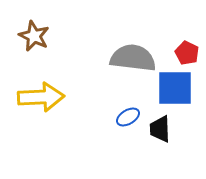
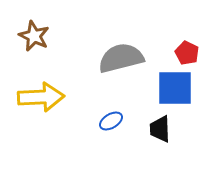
gray semicircle: moved 12 px left; rotated 21 degrees counterclockwise
blue ellipse: moved 17 px left, 4 px down
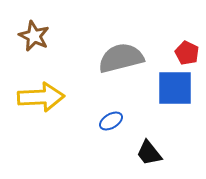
black trapezoid: moved 11 px left, 24 px down; rotated 36 degrees counterclockwise
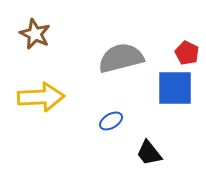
brown star: moved 1 px right, 2 px up
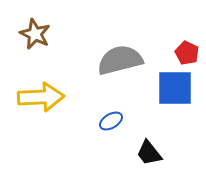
gray semicircle: moved 1 px left, 2 px down
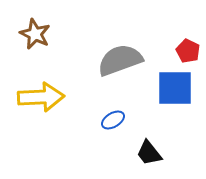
red pentagon: moved 1 px right, 2 px up
gray semicircle: rotated 6 degrees counterclockwise
blue ellipse: moved 2 px right, 1 px up
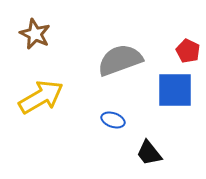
blue square: moved 2 px down
yellow arrow: rotated 27 degrees counterclockwise
blue ellipse: rotated 50 degrees clockwise
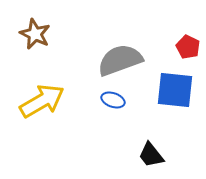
red pentagon: moved 4 px up
blue square: rotated 6 degrees clockwise
yellow arrow: moved 1 px right, 4 px down
blue ellipse: moved 20 px up
black trapezoid: moved 2 px right, 2 px down
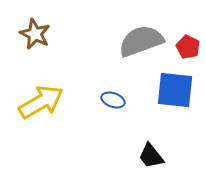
gray semicircle: moved 21 px right, 19 px up
yellow arrow: moved 1 px left, 1 px down
black trapezoid: moved 1 px down
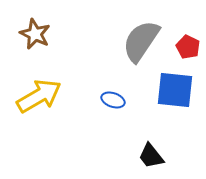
gray semicircle: rotated 36 degrees counterclockwise
yellow arrow: moved 2 px left, 6 px up
